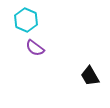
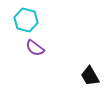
cyan hexagon: rotated 10 degrees counterclockwise
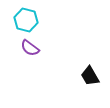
purple semicircle: moved 5 px left
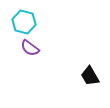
cyan hexagon: moved 2 px left, 2 px down
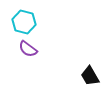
purple semicircle: moved 2 px left, 1 px down
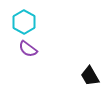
cyan hexagon: rotated 15 degrees clockwise
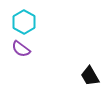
purple semicircle: moved 7 px left
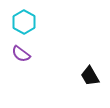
purple semicircle: moved 5 px down
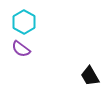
purple semicircle: moved 5 px up
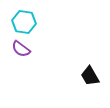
cyan hexagon: rotated 20 degrees counterclockwise
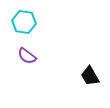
purple semicircle: moved 6 px right, 7 px down
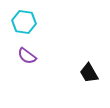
black trapezoid: moved 1 px left, 3 px up
